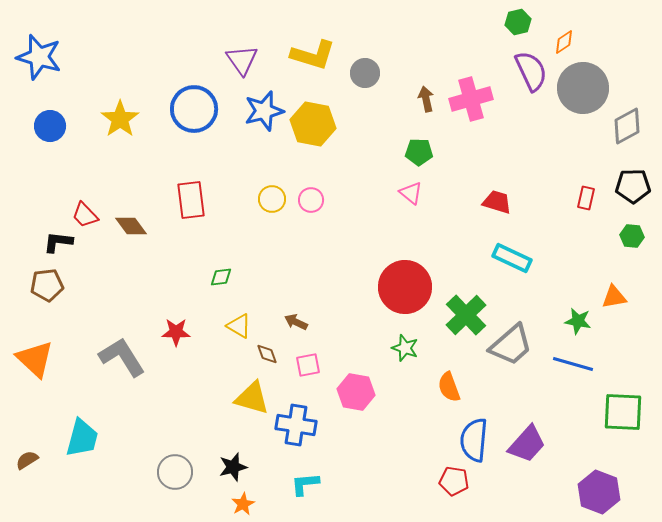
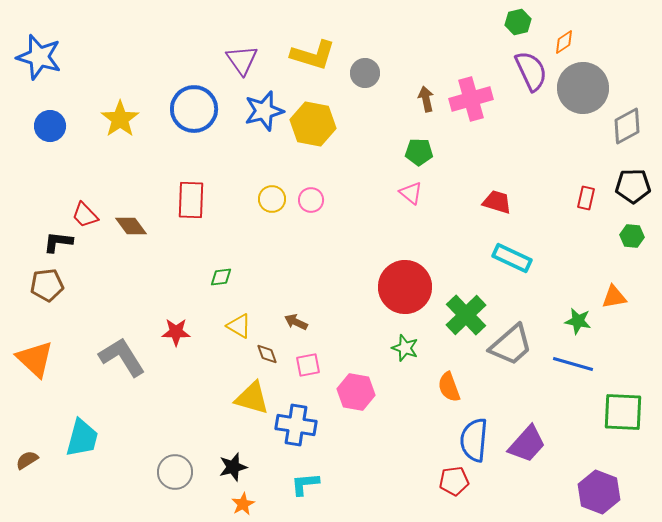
red rectangle at (191, 200): rotated 9 degrees clockwise
red pentagon at (454, 481): rotated 16 degrees counterclockwise
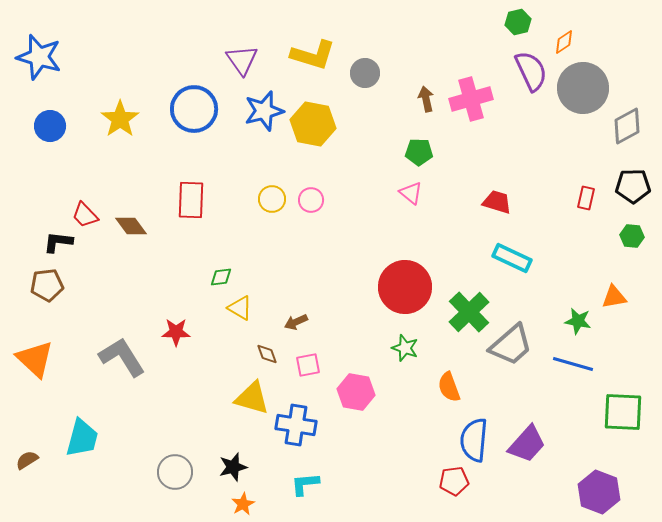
green cross at (466, 315): moved 3 px right, 3 px up
brown arrow at (296, 322): rotated 50 degrees counterclockwise
yellow triangle at (239, 326): moved 1 px right, 18 px up
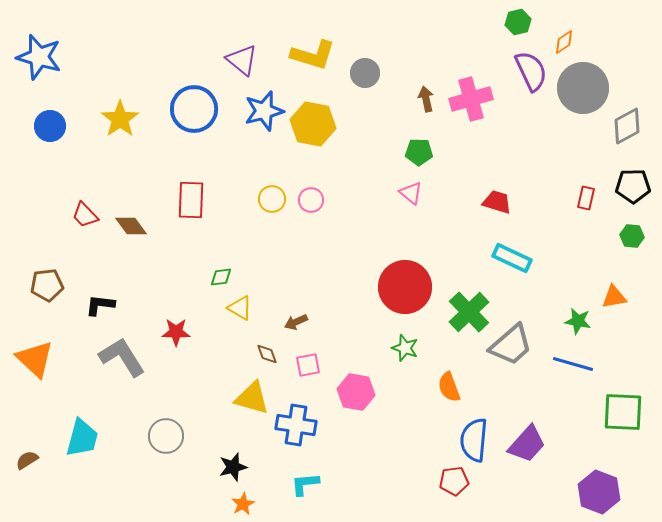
purple triangle at (242, 60): rotated 16 degrees counterclockwise
black L-shape at (58, 242): moved 42 px right, 63 px down
gray circle at (175, 472): moved 9 px left, 36 px up
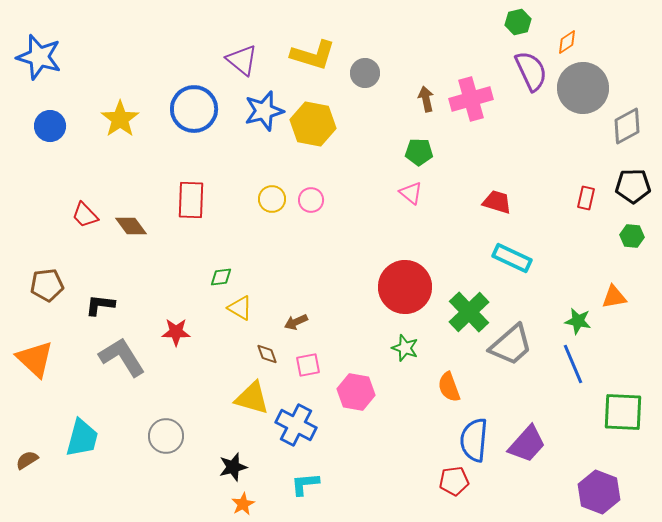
orange diamond at (564, 42): moved 3 px right
blue line at (573, 364): rotated 51 degrees clockwise
blue cross at (296, 425): rotated 18 degrees clockwise
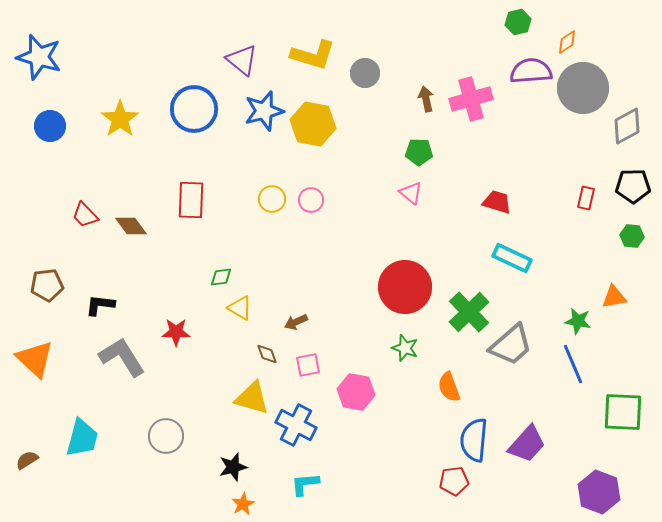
purple semicircle at (531, 71): rotated 69 degrees counterclockwise
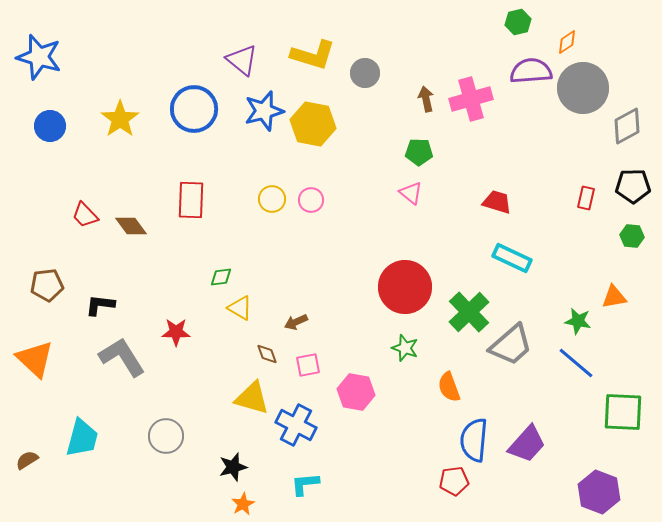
blue line at (573, 364): moved 3 px right, 1 px up; rotated 27 degrees counterclockwise
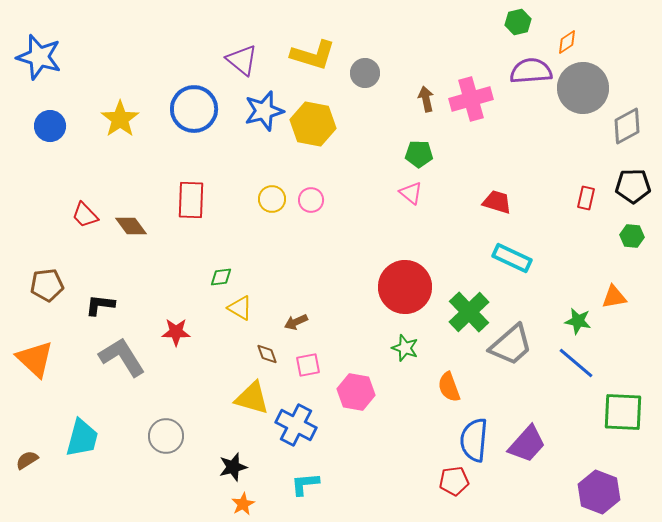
green pentagon at (419, 152): moved 2 px down
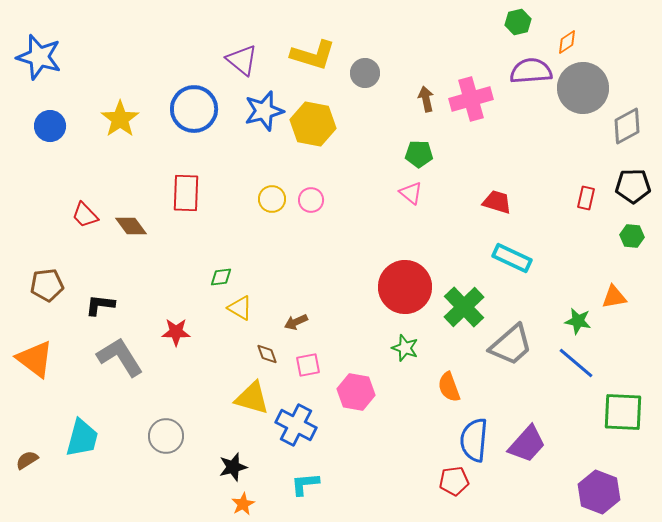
red rectangle at (191, 200): moved 5 px left, 7 px up
green cross at (469, 312): moved 5 px left, 5 px up
gray L-shape at (122, 357): moved 2 px left
orange triangle at (35, 359): rotated 6 degrees counterclockwise
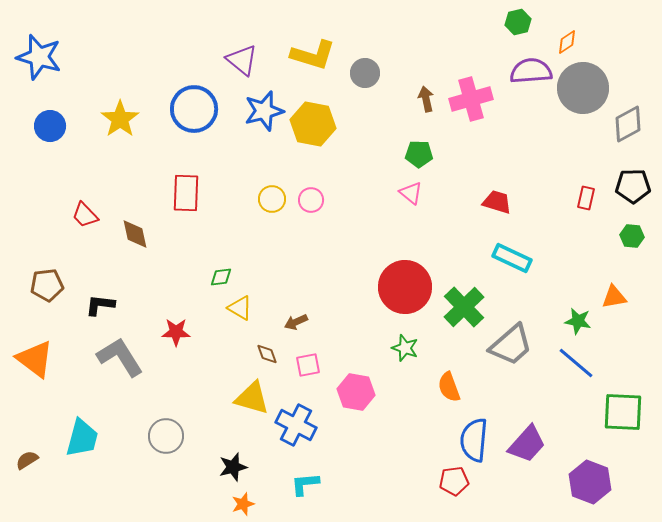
gray diamond at (627, 126): moved 1 px right, 2 px up
brown diamond at (131, 226): moved 4 px right, 8 px down; rotated 24 degrees clockwise
purple hexagon at (599, 492): moved 9 px left, 10 px up
orange star at (243, 504): rotated 10 degrees clockwise
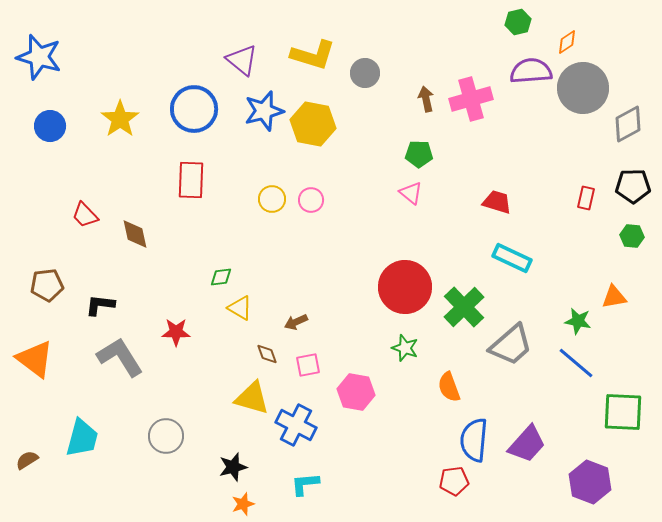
red rectangle at (186, 193): moved 5 px right, 13 px up
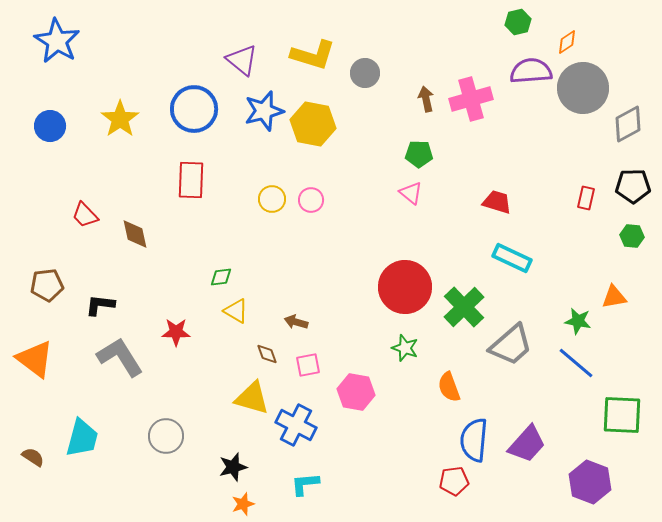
blue star at (39, 57): moved 18 px right, 16 px up; rotated 15 degrees clockwise
yellow triangle at (240, 308): moved 4 px left, 3 px down
brown arrow at (296, 322): rotated 40 degrees clockwise
green square at (623, 412): moved 1 px left, 3 px down
brown semicircle at (27, 460): moved 6 px right, 3 px up; rotated 65 degrees clockwise
